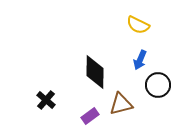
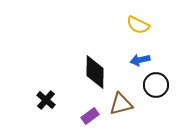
blue arrow: rotated 54 degrees clockwise
black circle: moved 2 px left
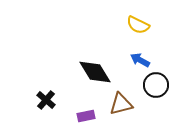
blue arrow: rotated 42 degrees clockwise
black diamond: rotated 32 degrees counterclockwise
purple rectangle: moved 4 px left; rotated 24 degrees clockwise
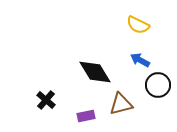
black circle: moved 2 px right
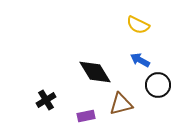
black cross: rotated 18 degrees clockwise
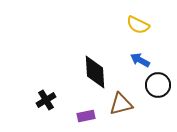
black diamond: rotated 28 degrees clockwise
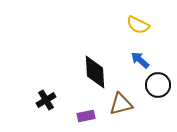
blue arrow: rotated 12 degrees clockwise
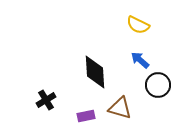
brown triangle: moved 1 px left, 4 px down; rotated 30 degrees clockwise
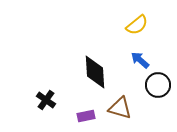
yellow semicircle: moved 1 px left; rotated 65 degrees counterclockwise
black cross: rotated 24 degrees counterclockwise
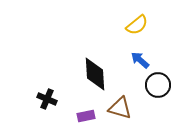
black diamond: moved 2 px down
black cross: moved 1 px right, 1 px up; rotated 12 degrees counterclockwise
